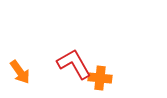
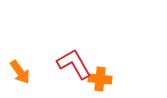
orange cross: moved 1 px down
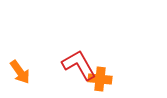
red L-shape: moved 5 px right, 1 px down
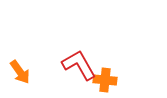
orange cross: moved 5 px right, 1 px down
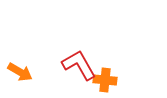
orange arrow: rotated 25 degrees counterclockwise
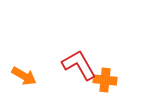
orange arrow: moved 4 px right, 4 px down
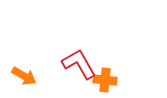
red L-shape: moved 1 px up
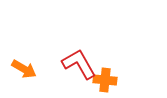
orange arrow: moved 7 px up
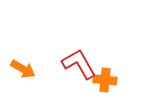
orange arrow: moved 1 px left
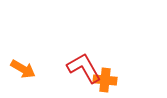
red L-shape: moved 5 px right, 4 px down
